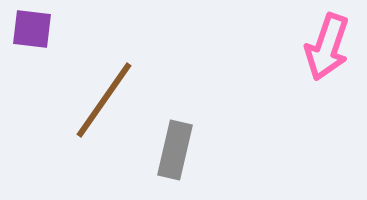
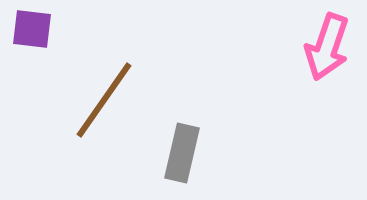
gray rectangle: moved 7 px right, 3 px down
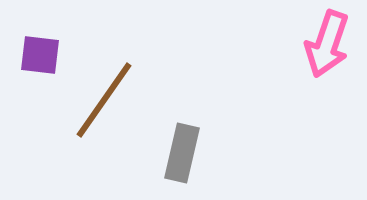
purple square: moved 8 px right, 26 px down
pink arrow: moved 3 px up
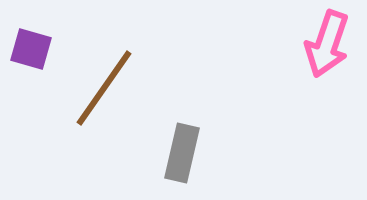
purple square: moved 9 px left, 6 px up; rotated 9 degrees clockwise
brown line: moved 12 px up
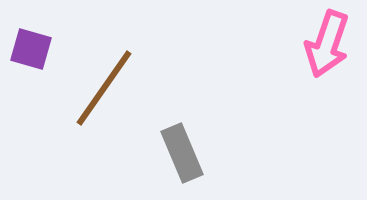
gray rectangle: rotated 36 degrees counterclockwise
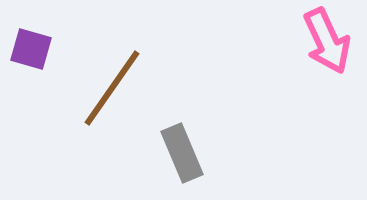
pink arrow: moved 3 px up; rotated 44 degrees counterclockwise
brown line: moved 8 px right
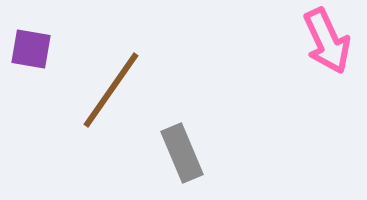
purple square: rotated 6 degrees counterclockwise
brown line: moved 1 px left, 2 px down
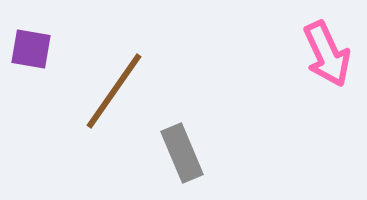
pink arrow: moved 13 px down
brown line: moved 3 px right, 1 px down
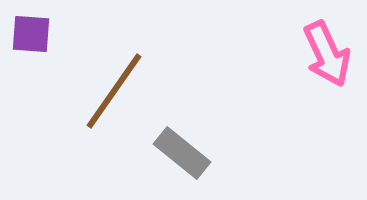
purple square: moved 15 px up; rotated 6 degrees counterclockwise
gray rectangle: rotated 28 degrees counterclockwise
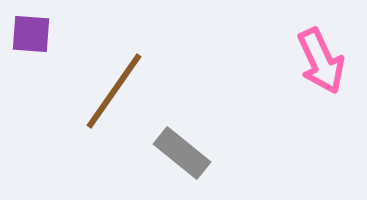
pink arrow: moved 6 px left, 7 px down
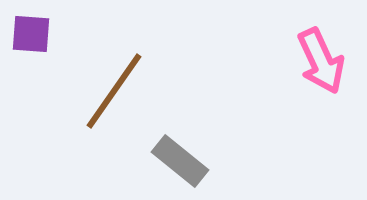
gray rectangle: moved 2 px left, 8 px down
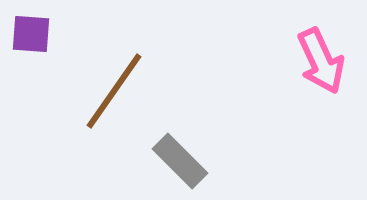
gray rectangle: rotated 6 degrees clockwise
